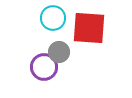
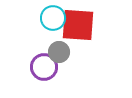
red square: moved 11 px left, 3 px up
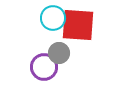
gray circle: moved 1 px down
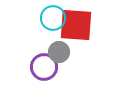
red square: moved 2 px left
gray circle: moved 1 px up
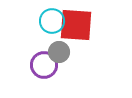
cyan circle: moved 1 px left, 3 px down
purple circle: moved 2 px up
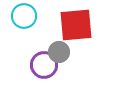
cyan circle: moved 28 px left, 5 px up
red square: rotated 9 degrees counterclockwise
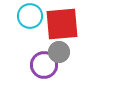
cyan circle: moved 6 px right
red square: moved 14 px left, 1 px up
